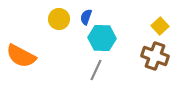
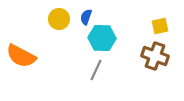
yellow square: rotated 30 degrees clockwise
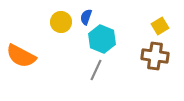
yellow circle: moved 2 px right, 3 px down
yellow square: rotated 18 degrees counterclockwise
cyan hexagon: moved 1 px down; rotated 20 degrees clockwise
brown cross: rotated 12 degrees counterclockwise
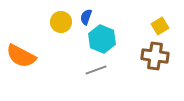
gray line: rotated 45 degrees clockwise
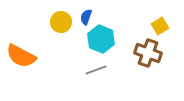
cyan hexagon: moved 1 px left
brown cross: moved 7 px left, 3 px up; rotated 12 degrees clockwise
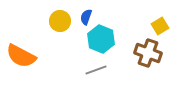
yellow circle: moved 1 px left, 1 px up
